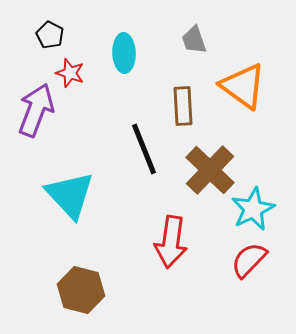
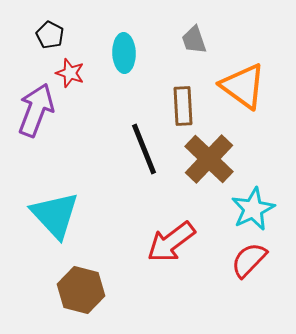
brown cross: moved 1 px left, 11 px up
cyan triangle: moved 15 px left, 20 px down
red arrow: rotated 45 degrees clockwise
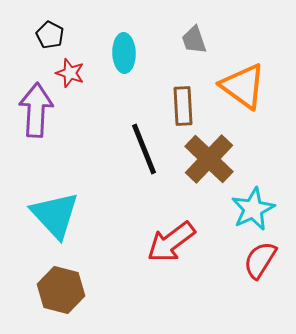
purple arrow: rotated 18 degrees counterclockwise
red semicircle: moved 11 px right; rotated 12 degrees counterclockwise
brown hexagon: moved 20 px left
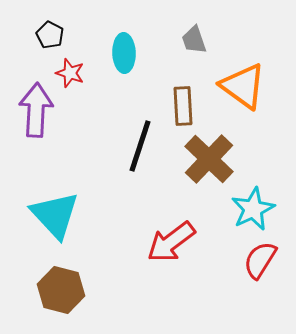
black line: moved 4 px left, 3 px up; rotated 40 degrees clockwise
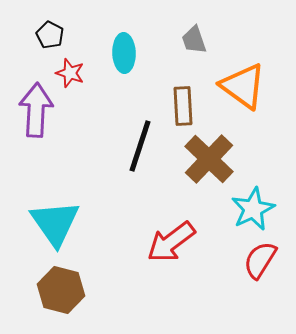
cyan triangle: moved 8 px down; rotated 8 degrees clockwise
